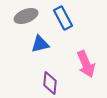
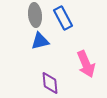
gray ellipse: moved 9 px right, 1 px up; rotated 75 degrees counterclockwise
blue triangle: moved 3 px up
purple diamond: rotated 10 degrees counterclockwise
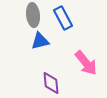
gray ellipse: moved 2 px left
pink arrow: moved 1 px up; rotated 16 degrees counterclockwise
purple diamond: moved 1 px right
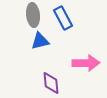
pink arrow: rotated 52 degrees counterclockwise
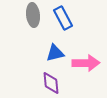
blue triangle: moved 15 px right, 12 px down
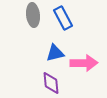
pink arrow: moved 2 px left
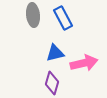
pink arrow: rotated 12 degrees counterclockwise
purple diamond: moved 1 px right; rotated 20 degrees clockwise
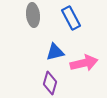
blue rectangle: moved 8 px right
blue triangle: moved 1 px up
purple diamond: moved 2 px left
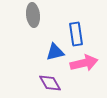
blue rectangle: moved 5 px right, 16 px down; rotated 20 degrees clockwise
purple diamond: rotated 45 degrees counterclockwise
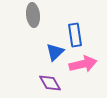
blue rectangle: moved 1 px left, 1 px down
blue triangle: rotated 30 degrees counterclockwise
pink arrow: moved 1 px left, 1 px down
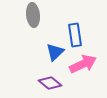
pink arrow: rotated 12 degrees counterclockwise
purple diamond: rotated 20 degrees counterclockwise
